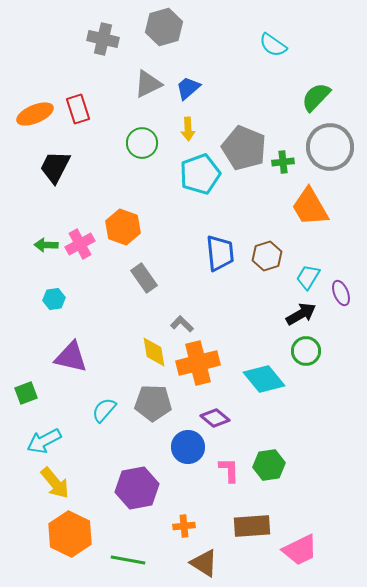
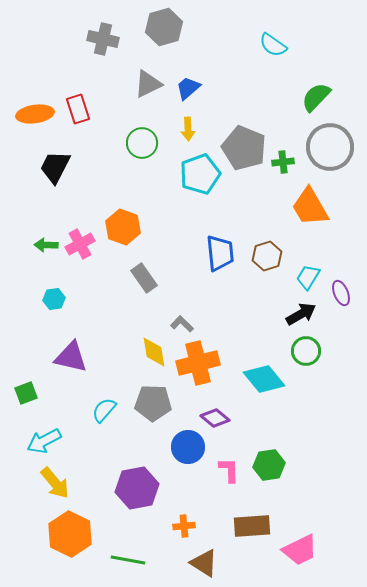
orange ellipse at (35, 114): rotated 15 degrees clockwise
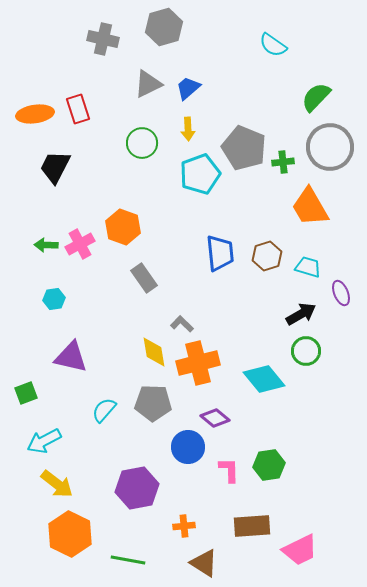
cyan trapezoid at (308, 277): moved 10 px up; rotated 76 degrees clockwise
yellow arrow at (55, 483): moved 2 px right, 1 px down; rotated 12 degrees counterclockwise
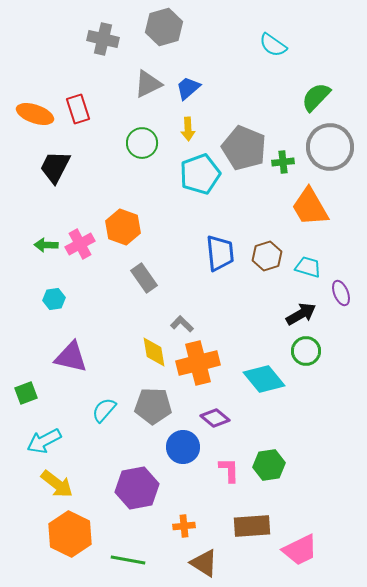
orange ellipse at (35, 114): rotated 27 degrees clockwise
gray pentagon at (153, 403): moved 3 px down
blue circle at (188, 447): moved 5 px left
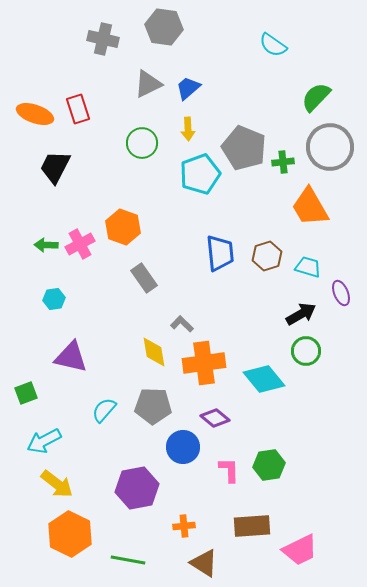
gray hexagon at (164, 27): rotated 24 degrees clockwise
orange cross at (198, 363): moved 6 px right; rotated 6 degrees clockwise
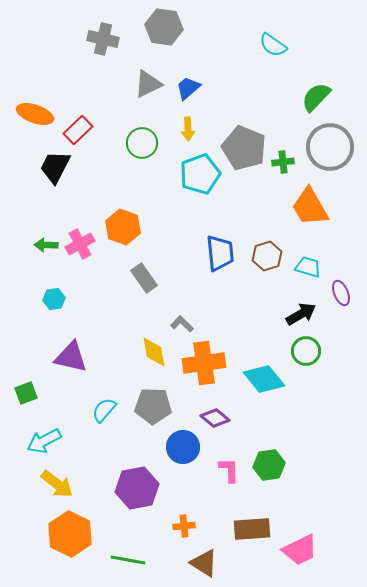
red rectangle at (78, 109): moved 21 px down; rotated 64 degrees clockwise
brown rectangle at (252, 526): moved 3 px down
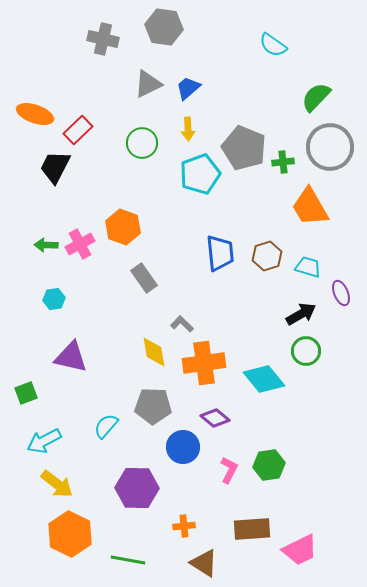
cyan semicircle at (104, 410): moved 2 px right, 16 px down
pink L-shape at (229, 470): rotated 28 degrees clockwise
purple hexagon at (137, 488): rotated 12 degrees clockwise
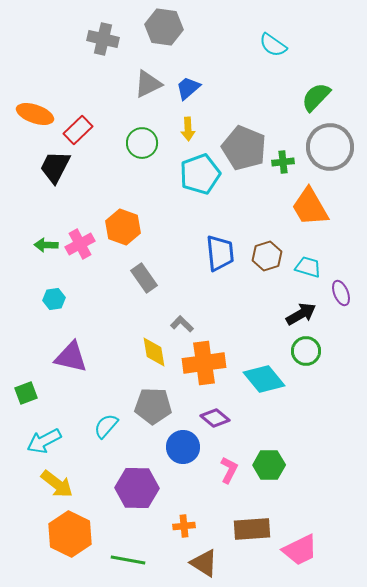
green hexagon at (269, 465): rotated 8 degrees clockwise
